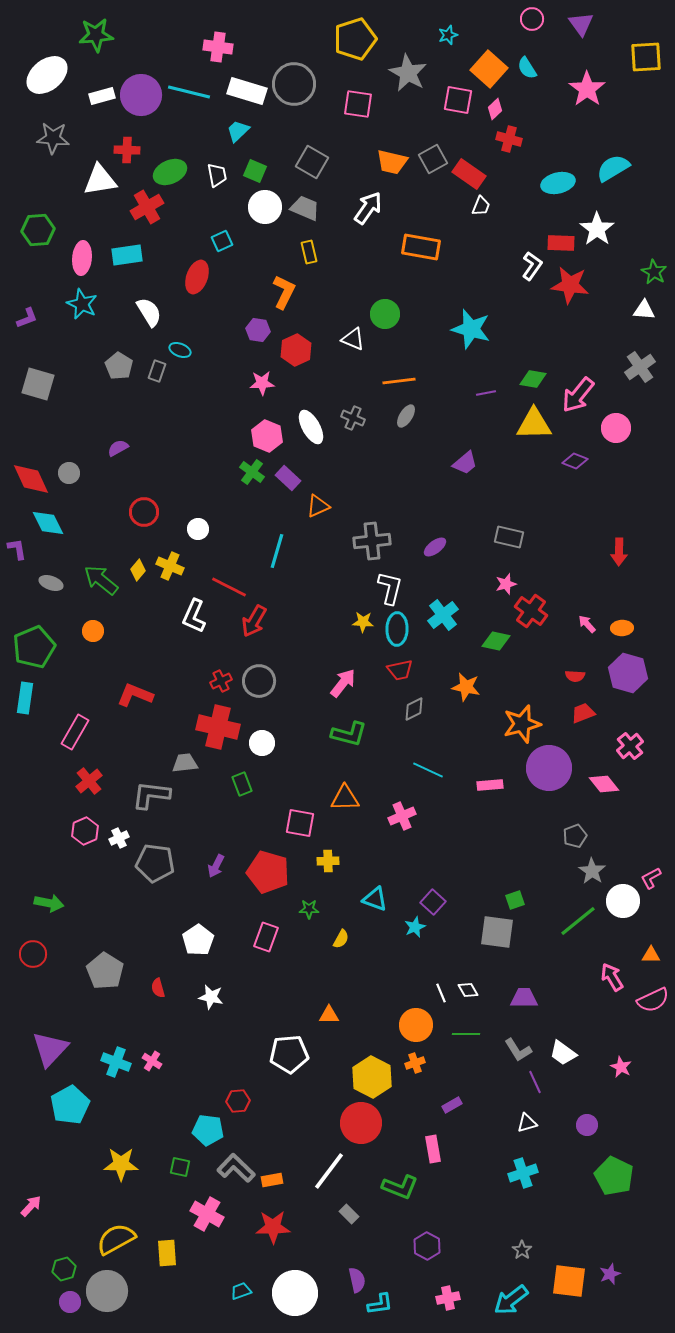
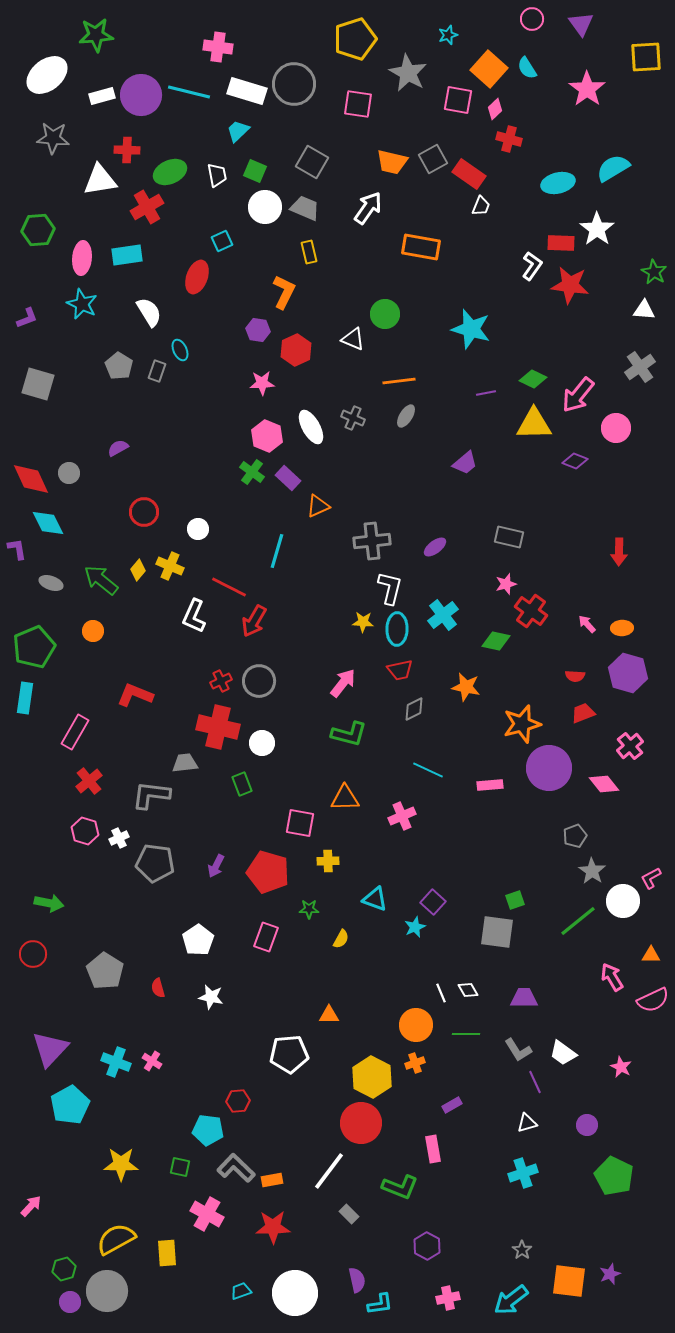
cyan ellipse at (180, 350): rotated 45 degrees clockwise
green diamond at (533, 379): rotated 16 degrees clockwise
pink hexagon at (85, 831): rotated 20 degrees counterclockwise
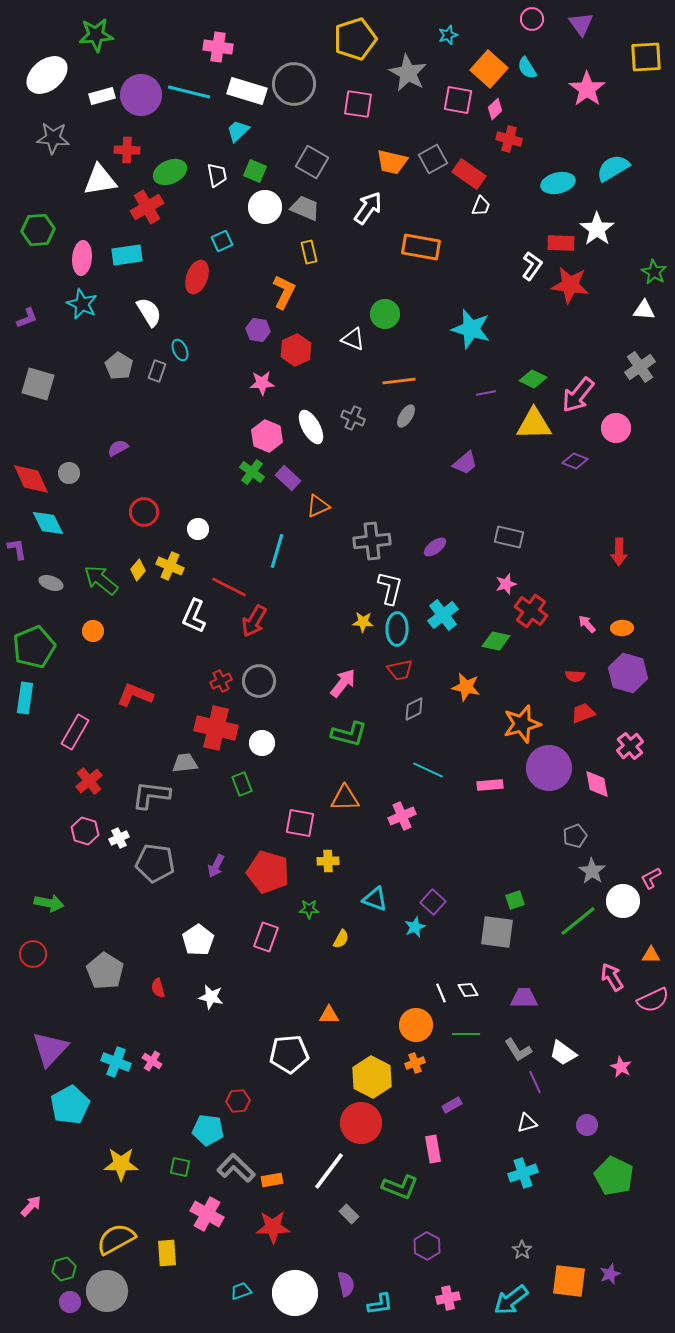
red cross at (218, 727): moved 2 px left, 1 px down
pink diamond at (604, 784): moved 7 px left; rotated 28 degrees clockwise
purple semicircle at (357, 1280): moved 11 px left, 4 px down
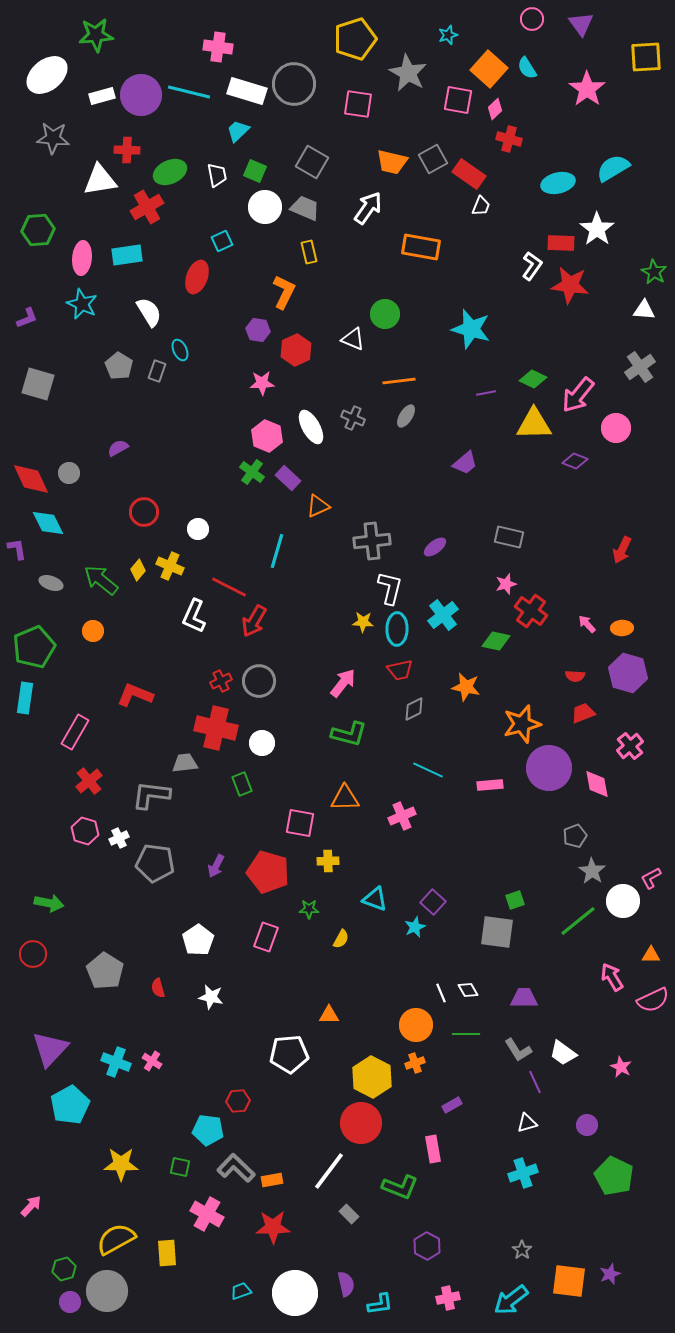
red arrow at (619, 552): moved 3 px right, 2 px up; rotated 24 degrees clockwise
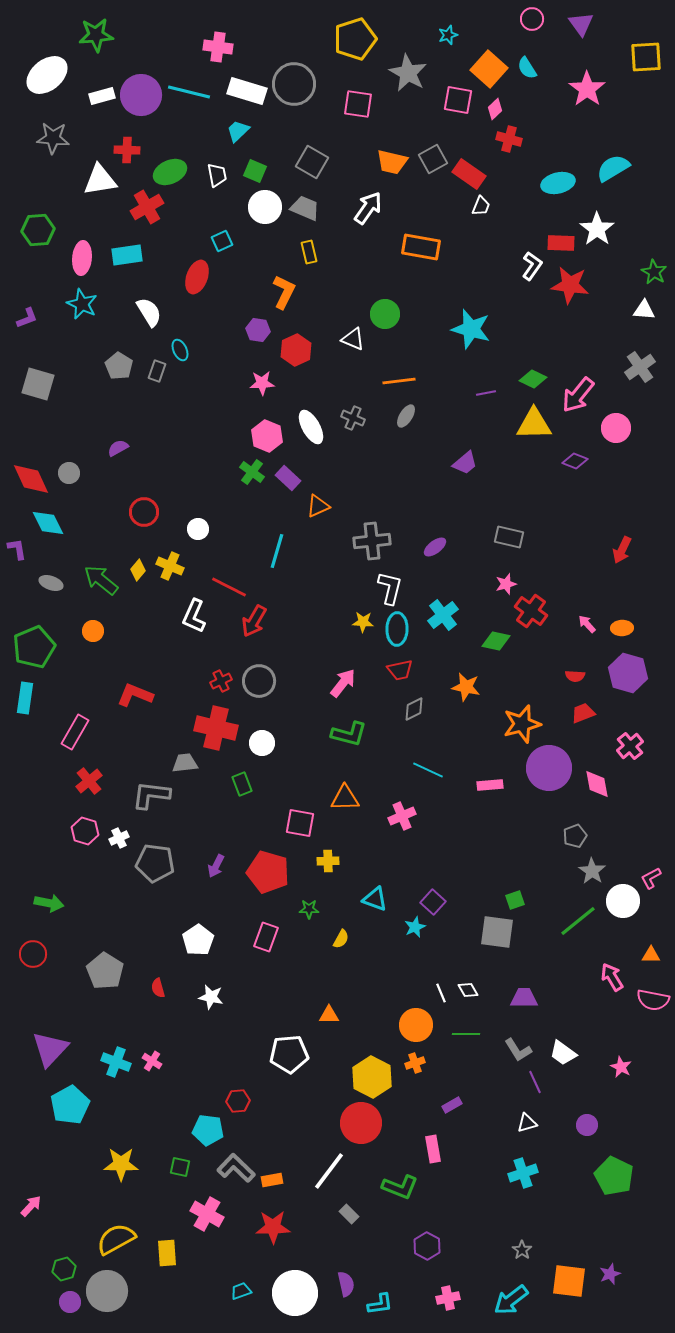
pink semicircle at (653, 1000): rotated 36 degrees clockwise
